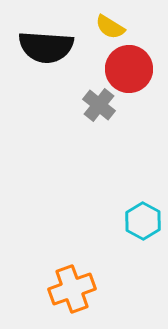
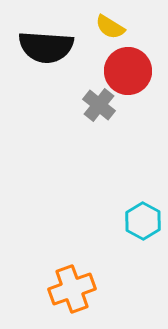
red circle: moved 1 px left, 2 px down
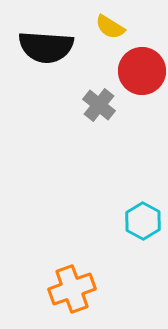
red circle: moved 14 px right
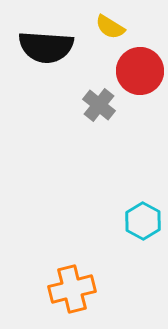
red circle: moved 2 px left
orange cross: rotated 6 degrees clockwise
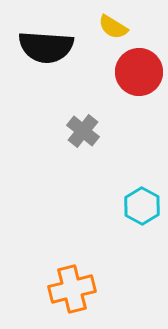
yellow semicircle: moved 3 px right
red circle: moved 1 px left, 1 px down
gray cross: moved 16 px left, 26 px down
cyan hexagon: moved 1 px left, 15 px up
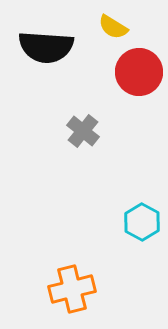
cyan hexagon: moved 16 px down
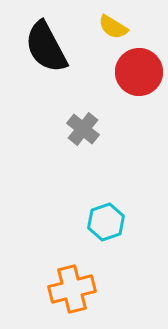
black semicircle: rotated 58 degrees clockwise
gray cross: moved 2 px up
cyan hexagon: moved 36 px left; rotated 12 degrees clockwise
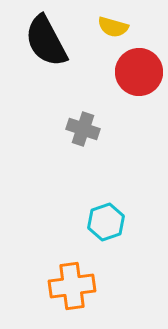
yellow semicircle: rotated 16 degrees counterclockwise
black semicircle: moved 6 px up
gray cross: rotated 20 degrees counterclockwise
orange cross: moved 3 px up; rotated 6 degrees clockwise
